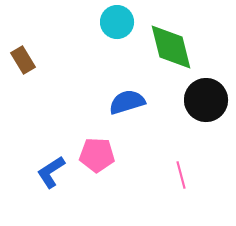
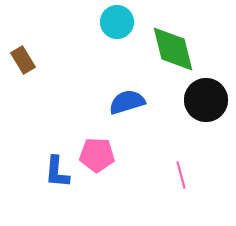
green diamond: moved 2 px right, 2 px down
blue L-shape: moved 6 px right; rotated 52 degrees counterclockwise
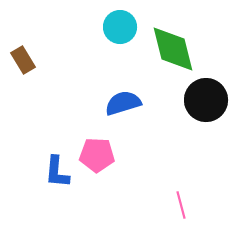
cyan circle: moved 3 px right, 5 px down
blue semicircle: moved 4 px left, 1 px down
pink line: moved 30 px down
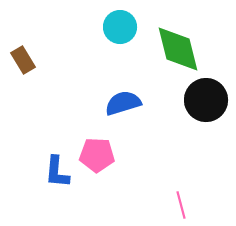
green diamond: moved 5 px right
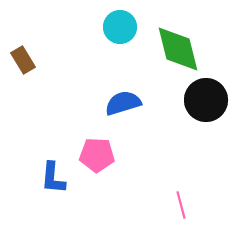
blue L-shape: moved 4 px left, 6 px down
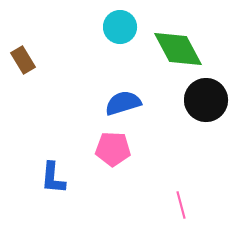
green diamond: rotated 14 degrees counterclockwise
pink pentagon: moved 16 px right, 6 px up
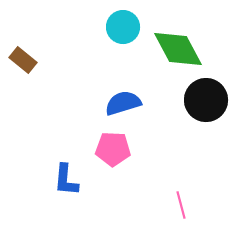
cyan circle: moved 3 px right
brown rectangle: rotated 20 degrees counterclockwise
blue L-shape: moved 13 px right, 2 px down
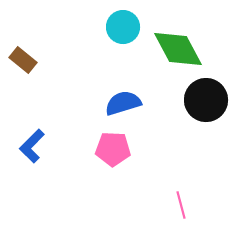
blue L-shape: moved 34 px left, 34 px up; rotated 40 degrees clockwise
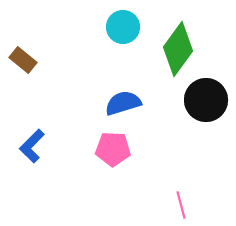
green diamond: rotated 64 degrees clockwise
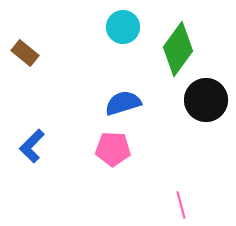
brown rectangle: moved 2 px right, 7 px up
